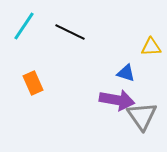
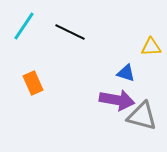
gray triangle: rotated 40 degrees counterclockwise
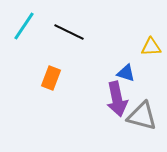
black line: moved 1 px left
orange rectangle: moved 18 px right, 5 px up; rotated 45 degrees clockwise
purple arrow: moved 1 px up; rotated 68 degrees clockwise
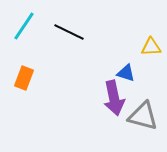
orange rectangle: moved 27 px left
purple arrow: moved 3 px left, 1 px up
gray triangle: moved 1 px right
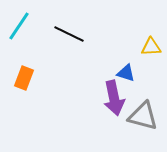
cyan line: moved 5 px left
black line: moved 2 px down
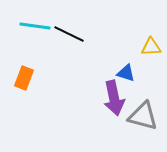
cyan line: moved 16 px right; rotated 64 degrees clockwise
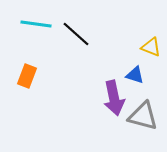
cyan line: moved 1 px right, 2 px up
black line: moved 7 px right; rotated 16 degrees clockwise
yellow triangle: rotated 25 degrees clockwise
blue triangle: moved 9 px right, 2 px down
orange rectangle: moved 3 px right, 2 px up
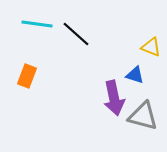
cyan line: moved 1 px right
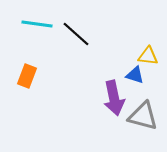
yellow triangle: moved 3 px left, 9 px down; rotated 15 degrees counterclockwise
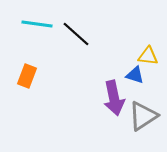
gray triangle: rotated 48 degrees counterclockwise
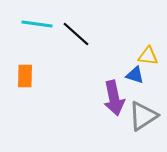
orange rectangle: moved 2 px left; rotated 20 degrees counterclockwise
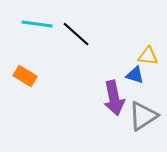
orange rectangle: rotated 60 degrees counterclockwise
